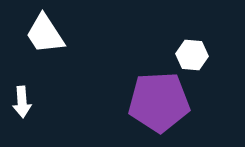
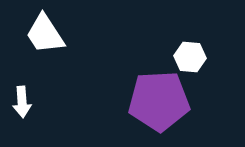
white hexagon: moved 2 px left, 2 px down
purple pentagon: moved 1 px up
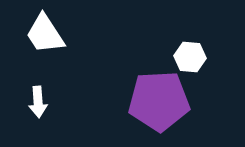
white arrow: moved 16 px right
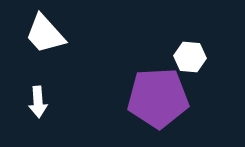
white trapezoid: rotated 9 degrees counterclockwise
purple pentagon: moved 1 px left, 3 px up
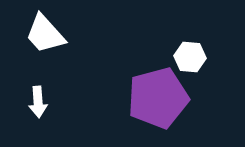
purple pentagon: rotated 12 degrees counterclockwise
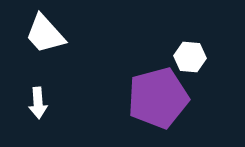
white arrow: moved 1 px down
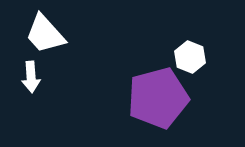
white hexagon: rotated 16 degrees clockwise
white arrow: moved 7 px left, 26 px up
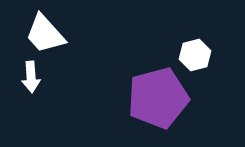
white hexagon: moved 5 px right, 2 px up; rotated 24 degrees clockwise
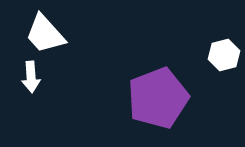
white hexagon: moved 29 px right
purple pentagon: rotated 6 degrees counterclockwise
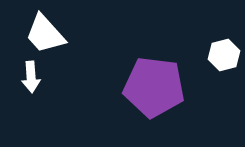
purple pentagon: moved 4 px left, 11 px up; rotated 28 degrees clockwise
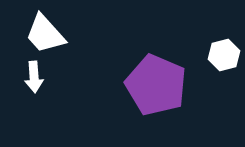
white arrow: moved 3 px right
purple pentagon: moved 2 px right, 2 px up; rotated 16 degrees clockwise
